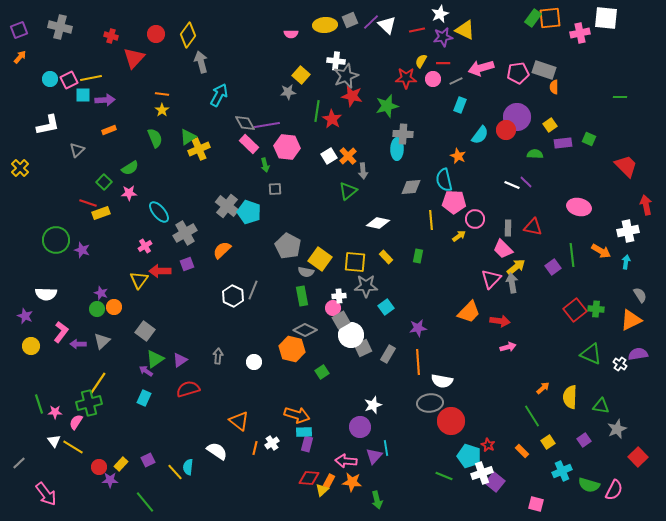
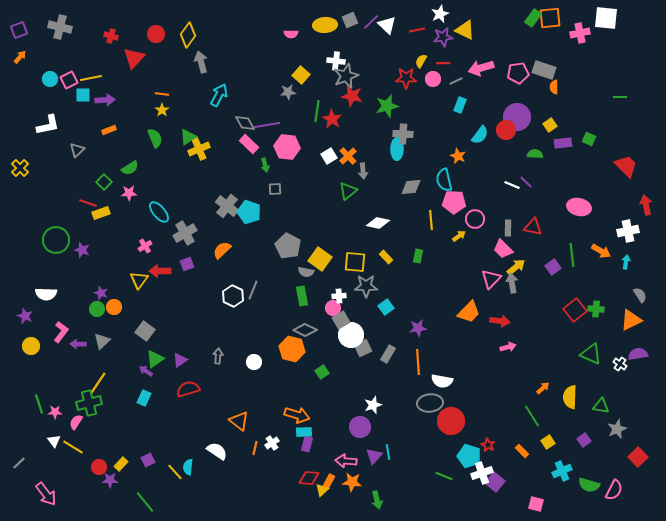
cyan line at (386, 448): moved 2 px right, 4 px down
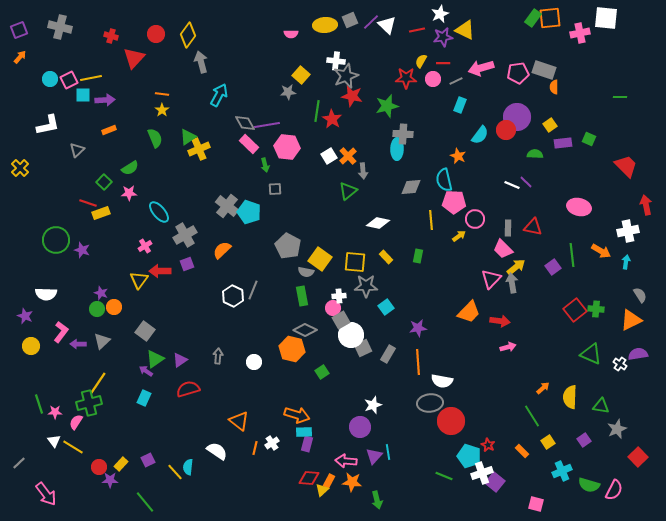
gray cross at (185, 233): moved 2 px down
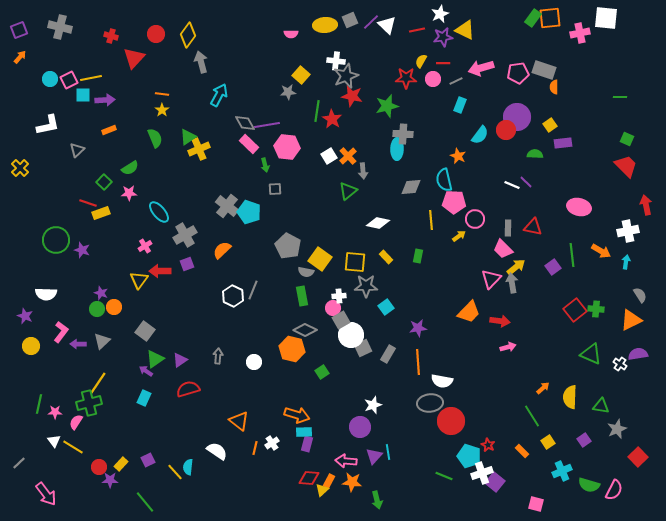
green square at (589, 139): moved 38 px right
green line at (39, 404): rotated 30 degrees clockwise
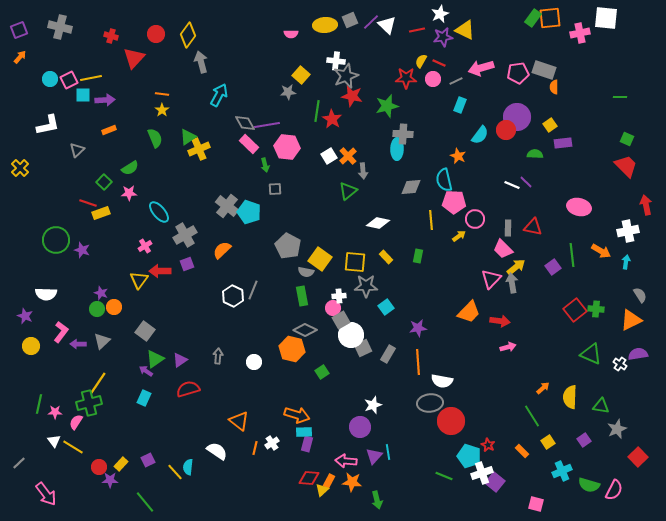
red line at (443, 63): moved 4 px left; rotated 24 degrees clockwise
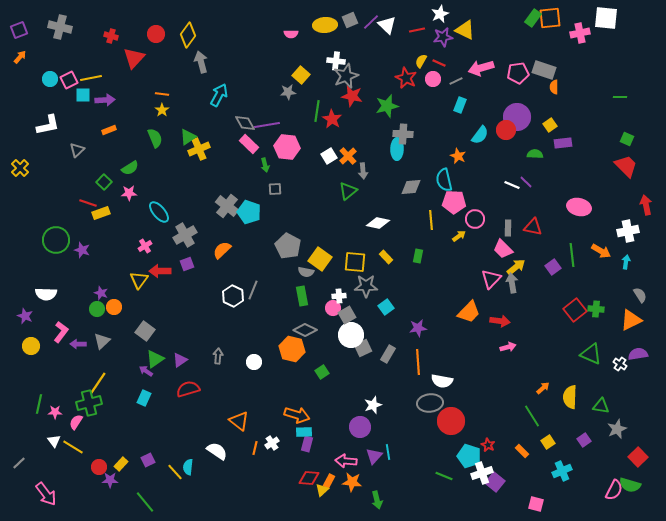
red star at (406, 78): rotated 25 degrees clockwise
gray square at (341, 320): moved 6 px right, 5 px up
green semicircle at (589, 485): moved 41 px right
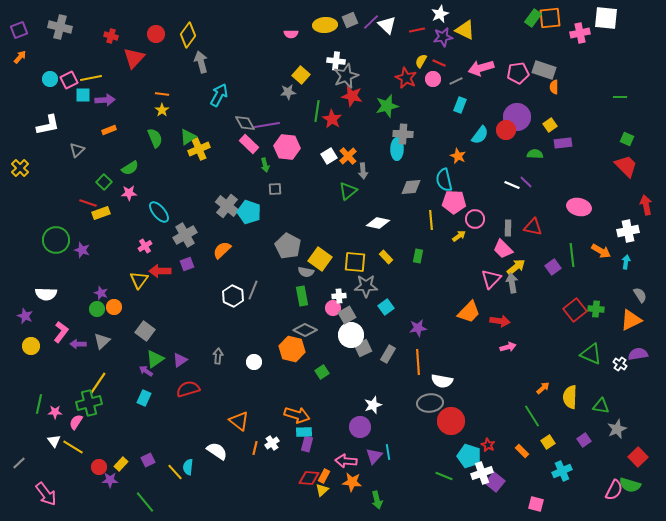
orange rectangle at (329, 481): moved 5 px left, 5 px up
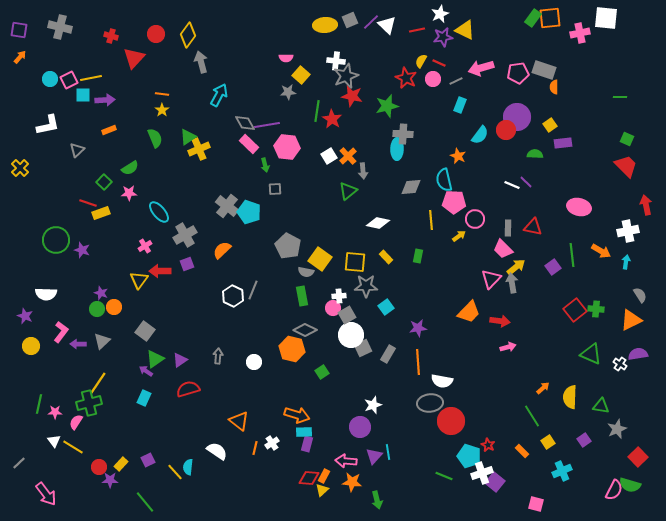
purple square at (19, 30): rotated 30 degrees clockwise
pink semicircle at (291, 34): moved 5 px left, 24 px down
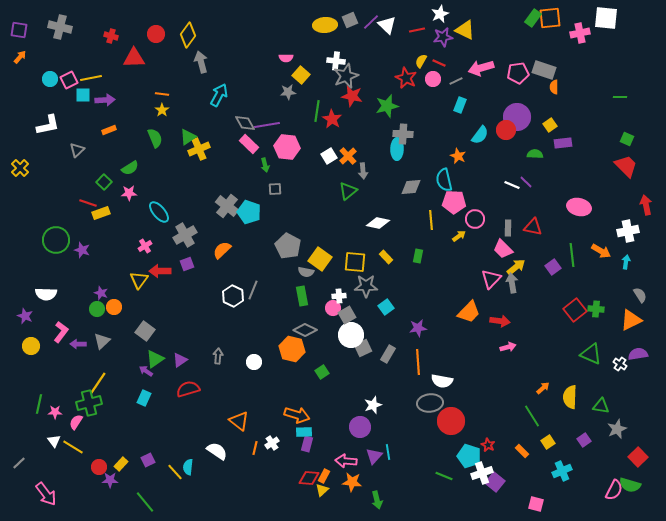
red triangle at (134, 58): rotated 45 degrees clockwise
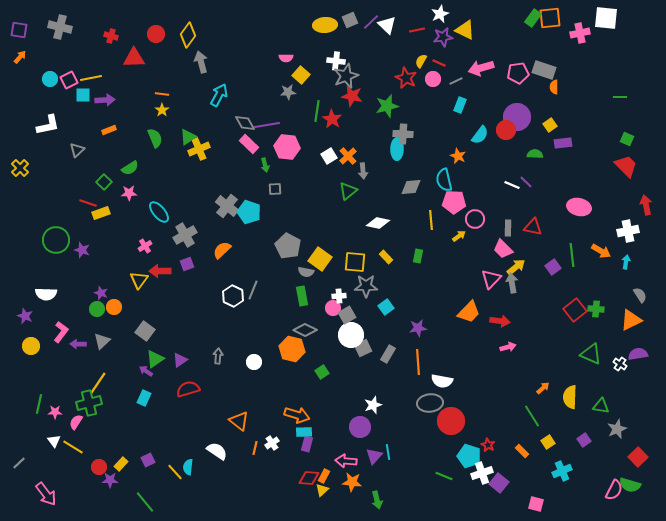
purple square at (495, 482): moved 4 px right, 1 px down
